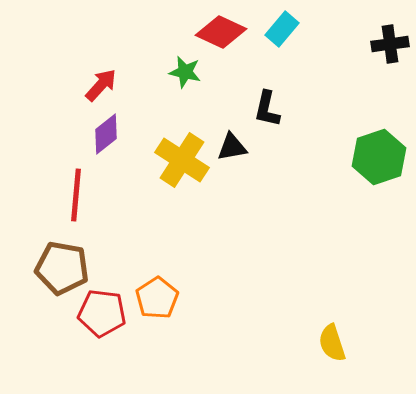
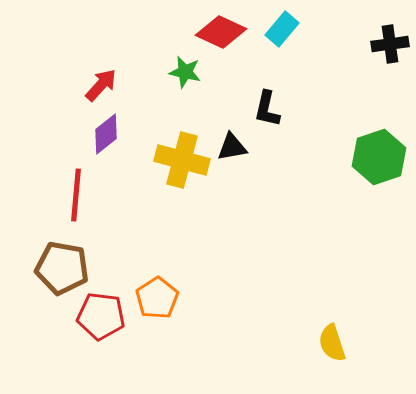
yellow cross: rotated 18 degrees counterclockwise
red pentagon: moved 1 px left, 3 px down
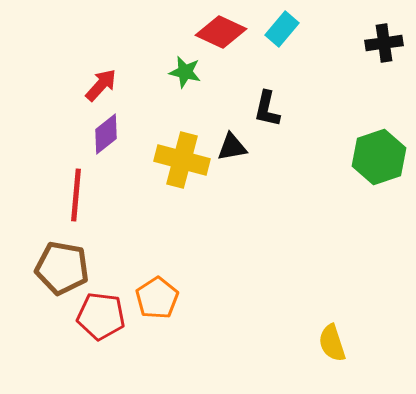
black cross: moved 6 px left, 1 px up
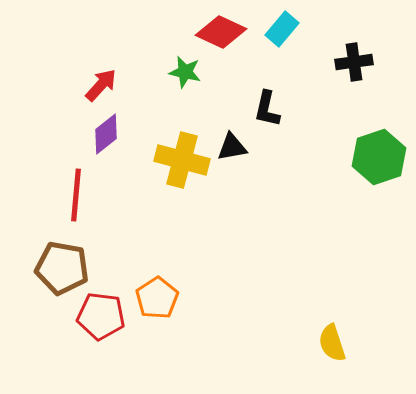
black cross: moved 30 px left, 19 px down
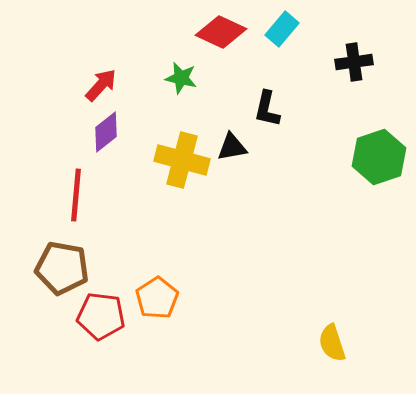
green star: moved 4 px left, 6 px down
purple diamond: moved 2 px up
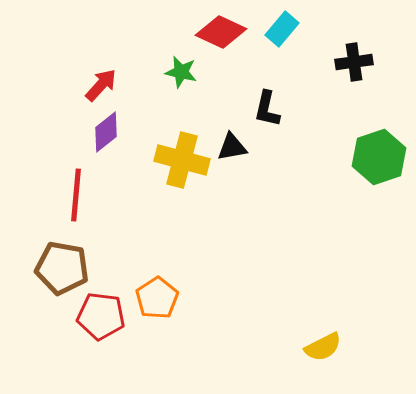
green star: moved 6 px up
yellow semicircle: moved 9 px left, 4 px down; rotated 99 degrees counterclockwise
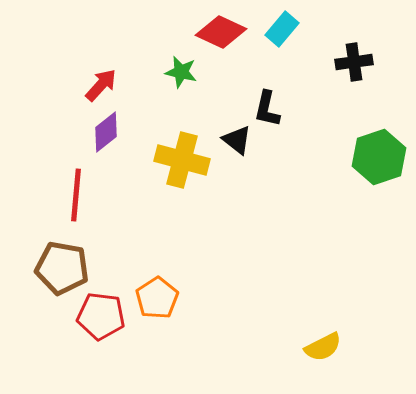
black triangle: moved 5 px right, 7 px up; rotated 48 degrees clockwise
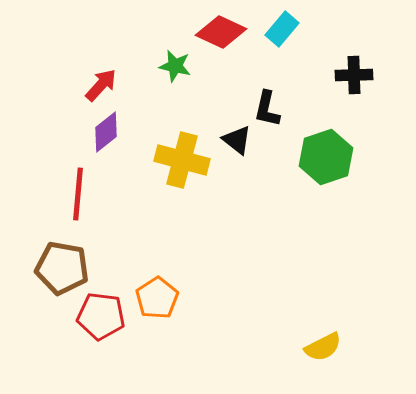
black cross: moved 13 px down; rotated 6 degrees clockwise
green star: moved 6 px left, 6 px up
green hexagon: moved 53 px left
red line: moved 2 px right, 1 px up
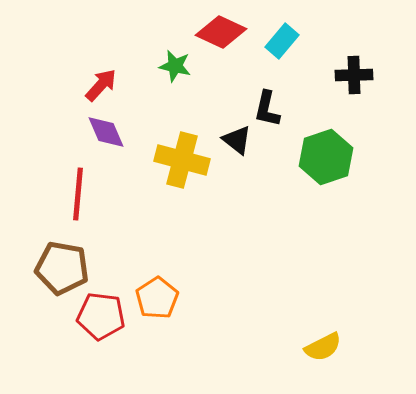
cyan rectangle: moved 12 px down
purple diamond: rotated 75 degrees counterclockwise
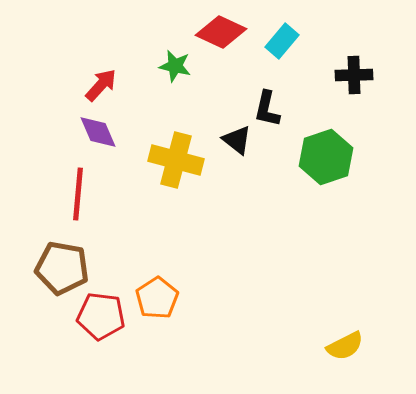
purple diamond: moved 8 px left
yellow cross: moved 6 px left
yellow semicircle: moved 22 px right, 1 px up
